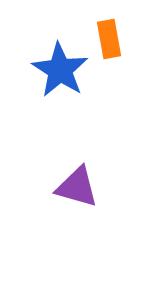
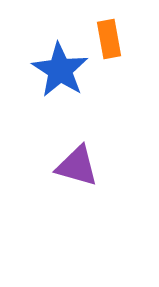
purple triangle: moved 21 px up
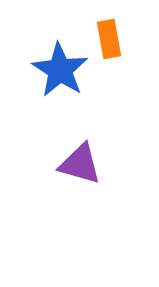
purple triangle: moved 3 px right, 2 px up
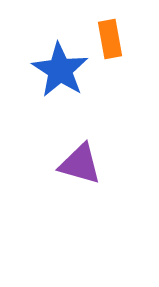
orange rectangle: moved 1 px right
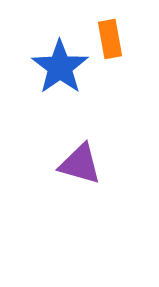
blue star: moved 3 px up; rotated 4 degrees clockwise
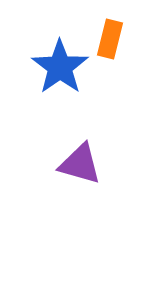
orange rectangle: rotated 24 degrees clockwise
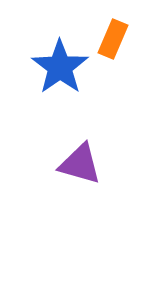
orange rectangle: moved 3 px right; rotated 9 degrees clockwise
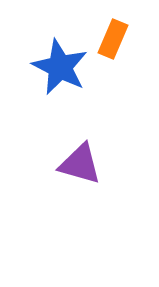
blue star: rotated 10 degrees counterclockwise
